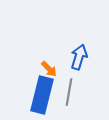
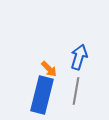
gray line: moved 7 px right, 1 px up
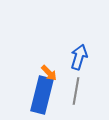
orange arrow: moved 4 px down
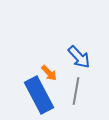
blue arrow: rotated 120 degrees clockwise
blue rectangle: moved 3 px left; rotated 42 degrees counterclockwise
